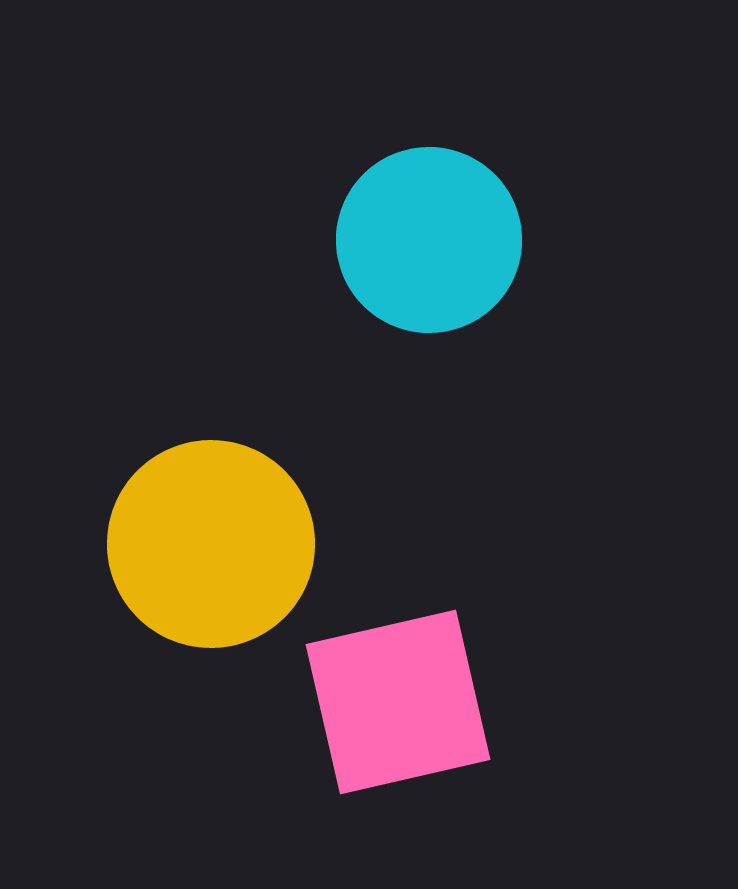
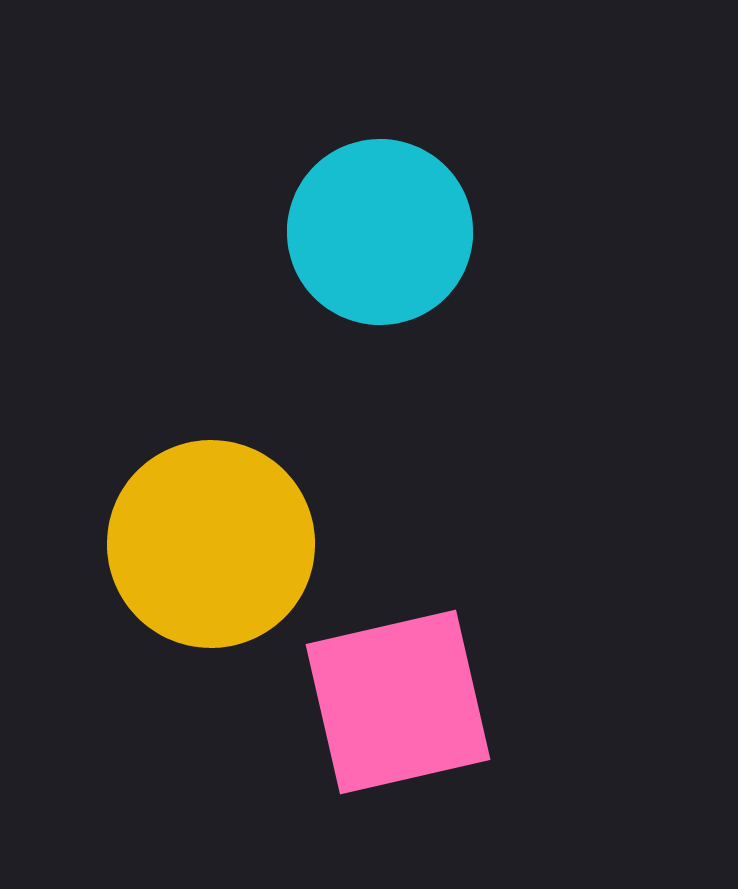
cyan circle: moved 49 px left, 8 px up
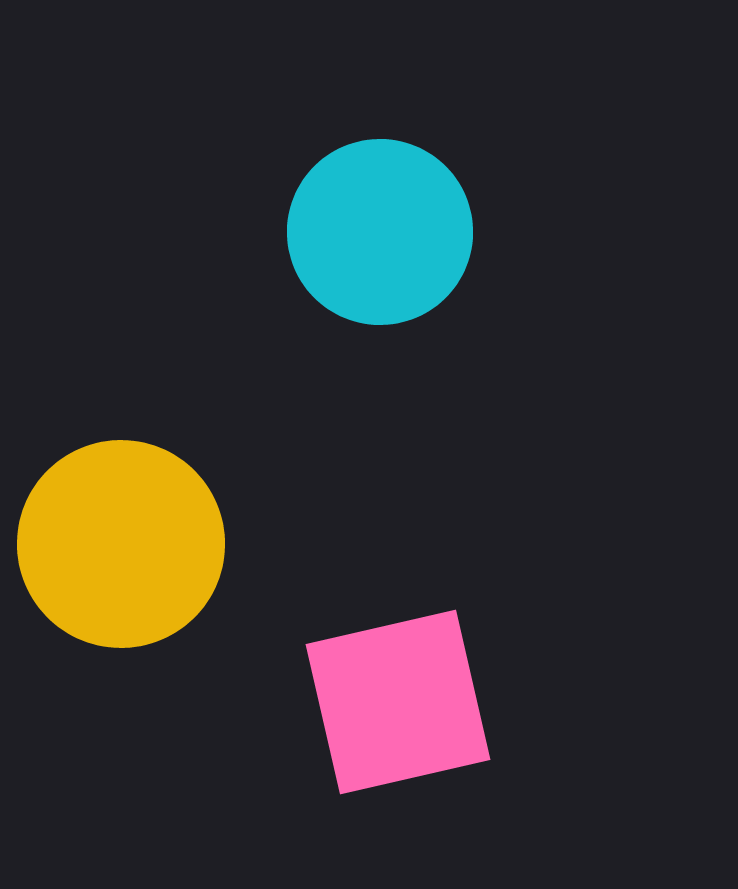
yellow circle: moved 90 px left
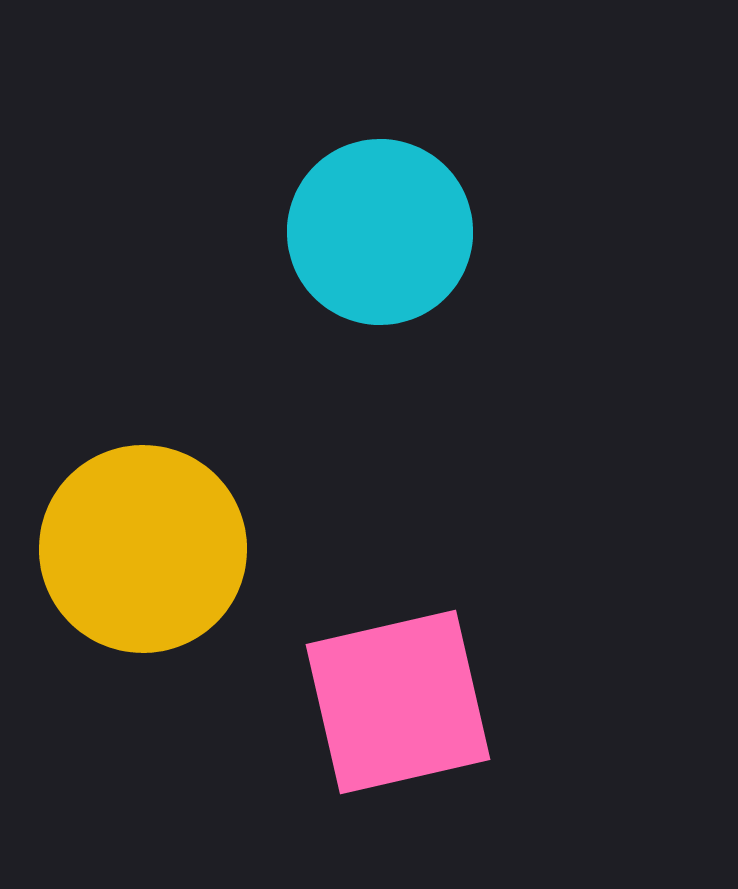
yellow circle: moved 22 px right, 5 px down
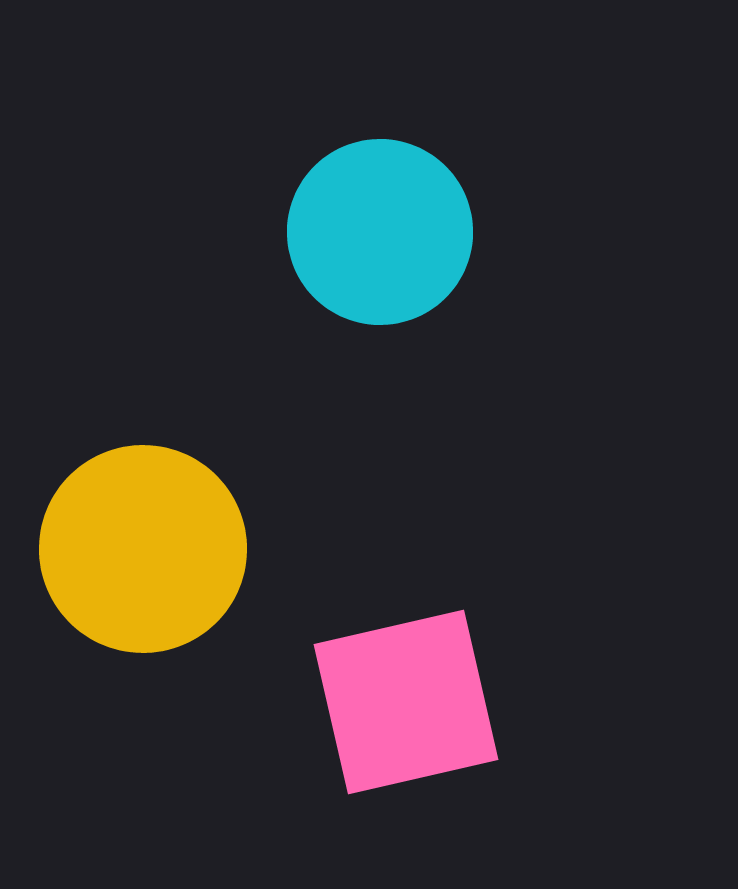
pink square: moved 8 px right
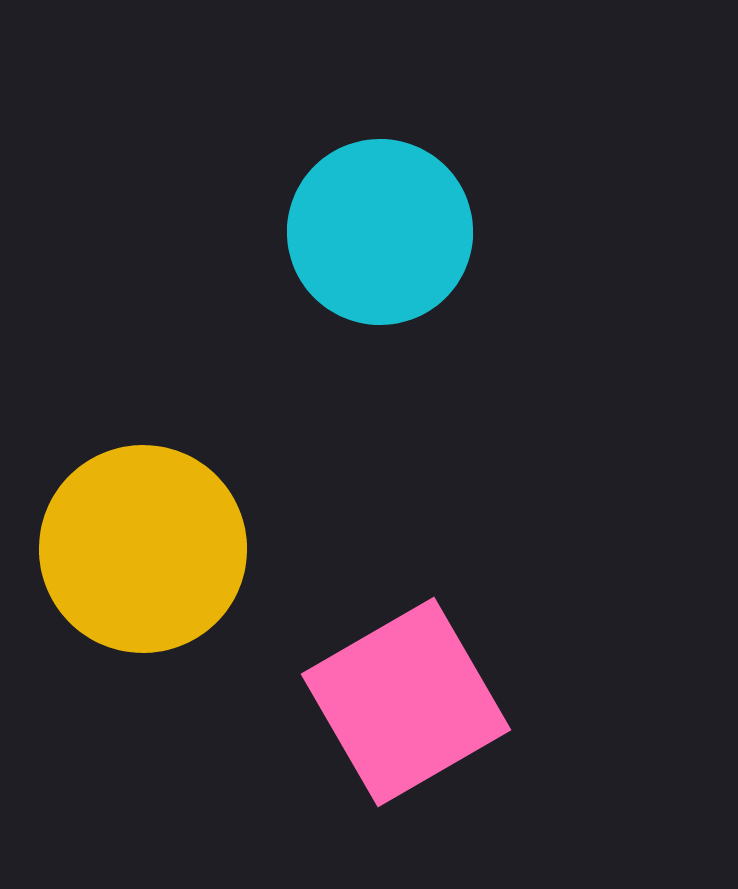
pink square: rotated 17 degrees counterclockwise
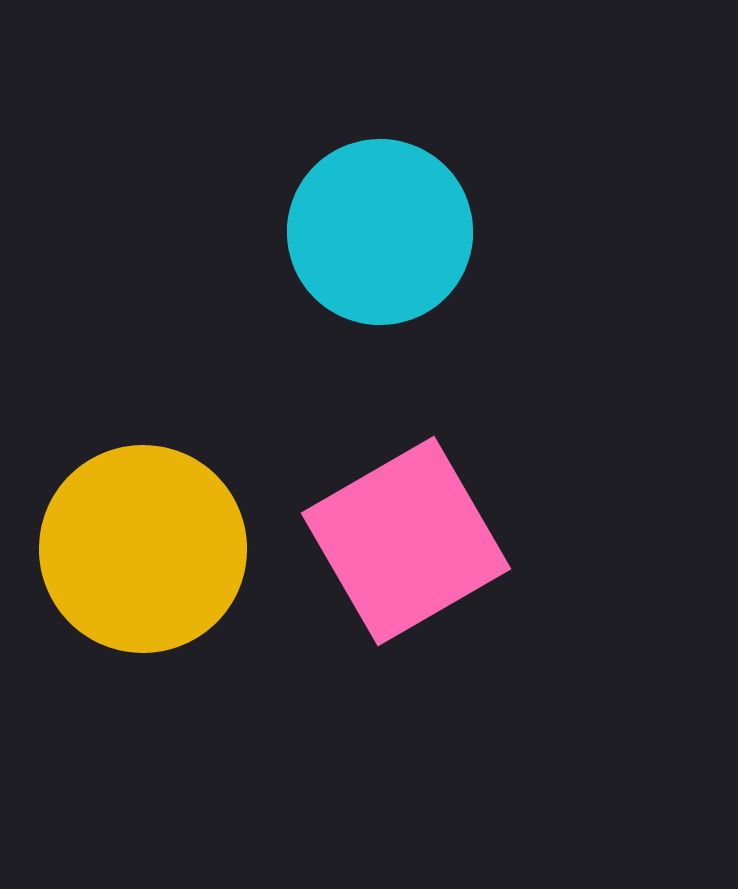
pink square: moved 161 px up
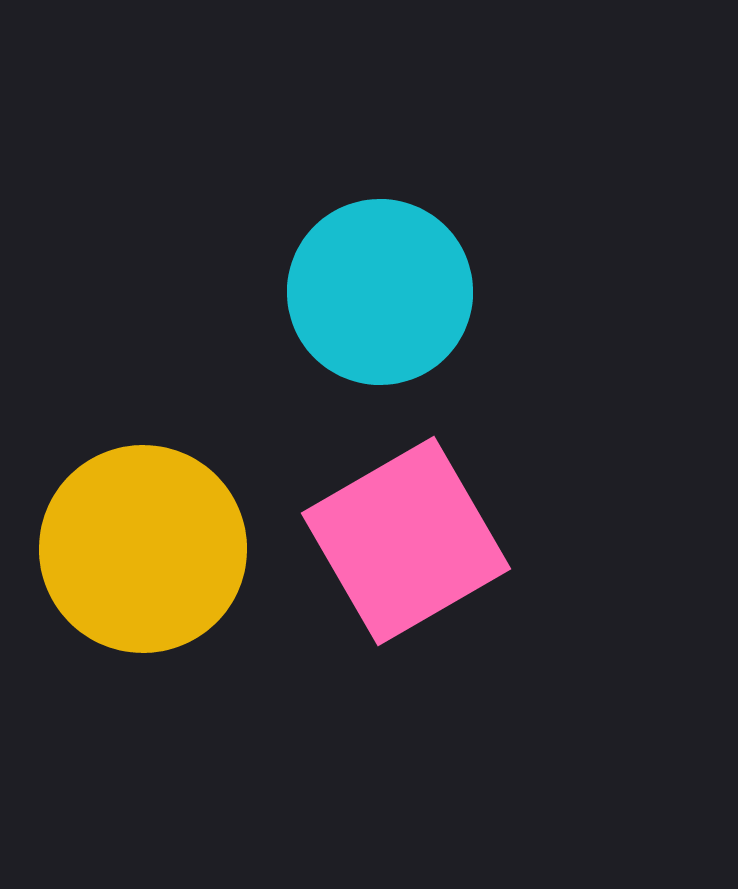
cyan circle: moved 60 px down
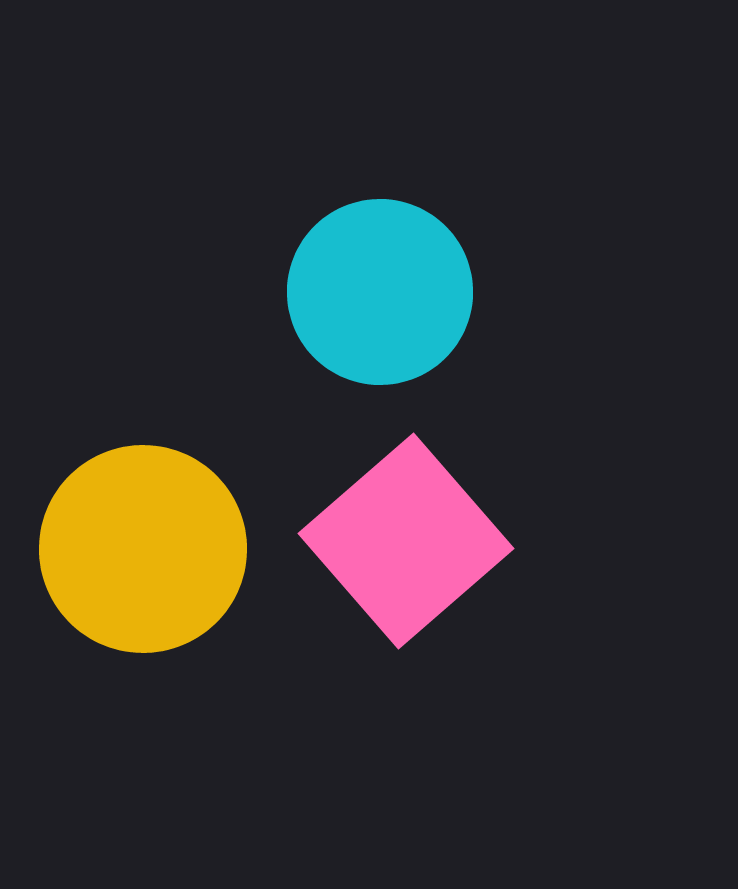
pink square: rotated 11 degrees counterclockwise
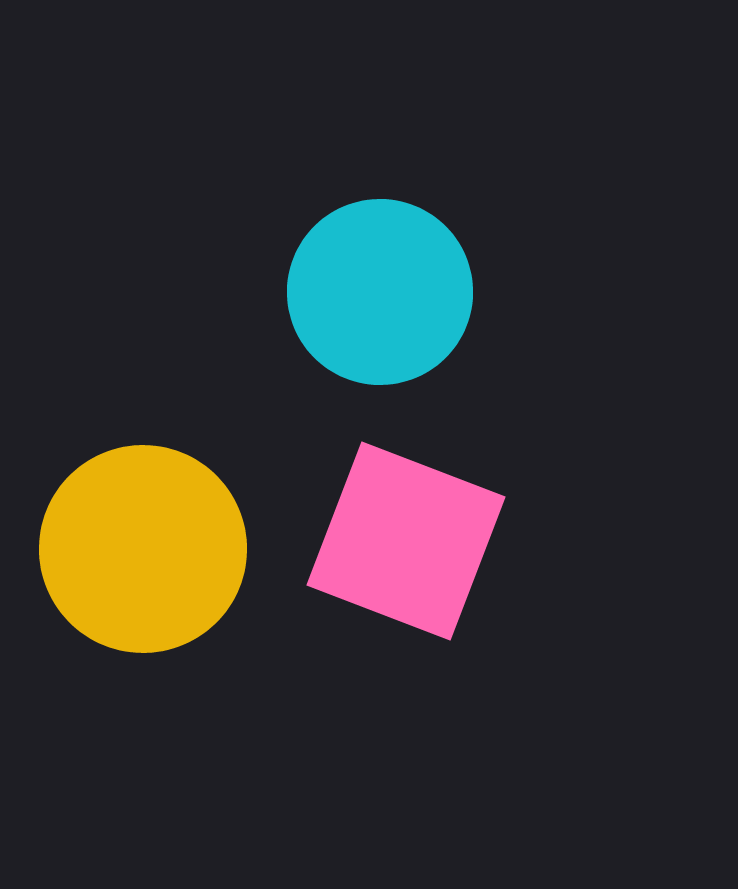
pink square: rotated 28 degrees counterclockwise
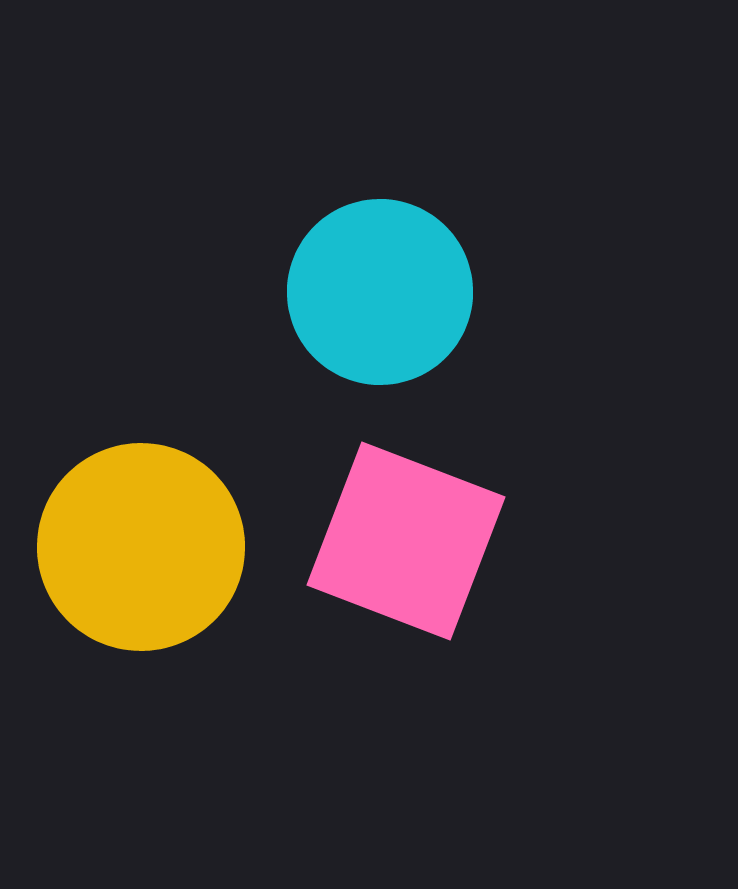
yellow circle: moved 2 px left, 2 px up
